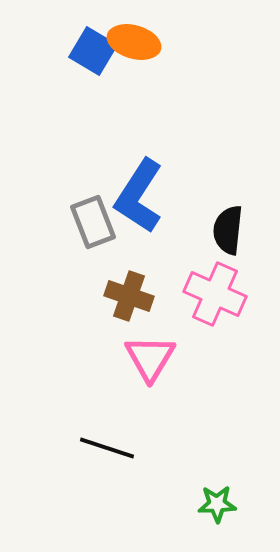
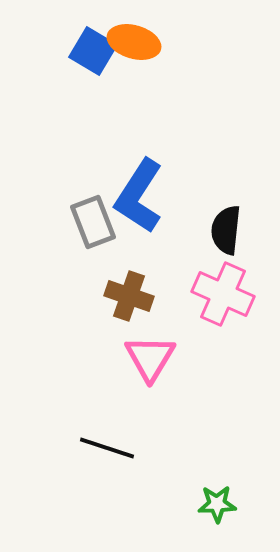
black semicircle: moved 2 px left
pink cross: moved 8 px right
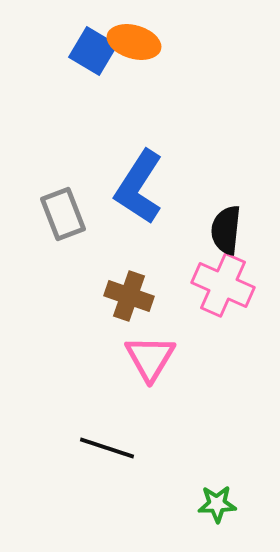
blue L-shape: moved 9 px up
gray rectangle: moved 30 px left, 8 px up
pink cross: moved 9 px up
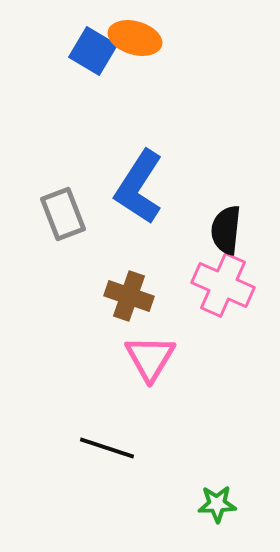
orange ellipse: moved 1 px right, 4 px up
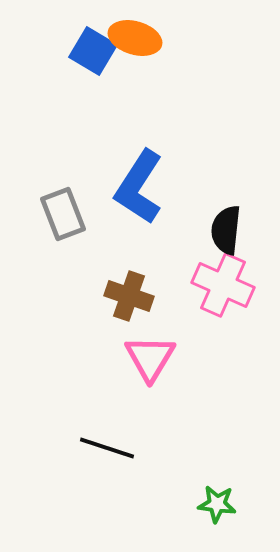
green star: rotated 9 degrees clockwise
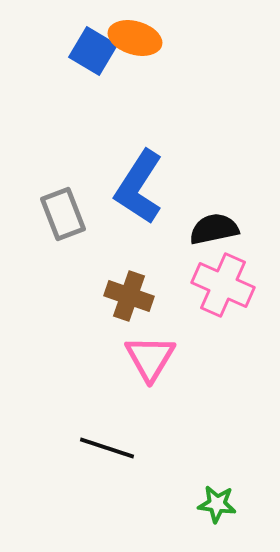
black semicircle: moved 12 px left, 1 px up; rotated 72 degrees clockwise
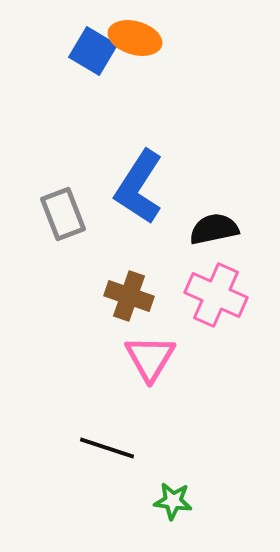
pink cross: moved 7 px left, 10 px down
green star: moved 44 px left, 3 px up
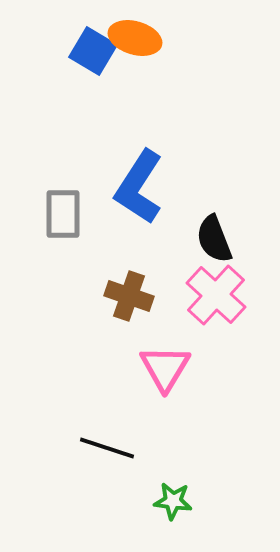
gray rectangle: rotated 21 degrees clockwise
black semicircle: moved 10 px down; rotated 99 degrees counterclockwise
pink cross: rotated 18 degrees clockwise
pink triangle: moved 15 px right, 10 px down
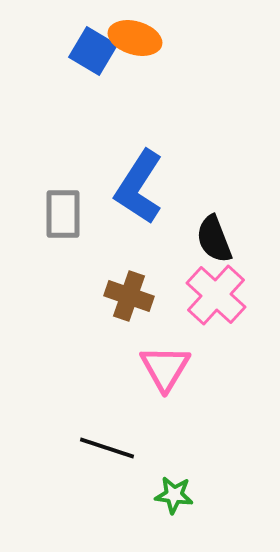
green star: moved 1 px right, 6 px up
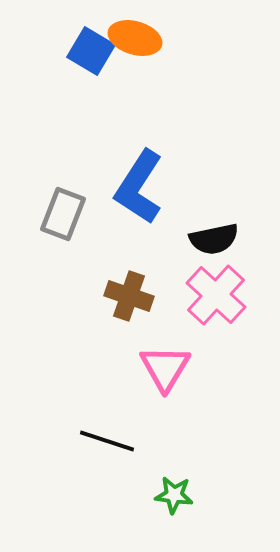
blue square: moved 2 px left
gray rectangle: rotated 21 degrees clockwise
black semicircle: rotated 81 degrees counterclockwise
black line: moved 7 px up
